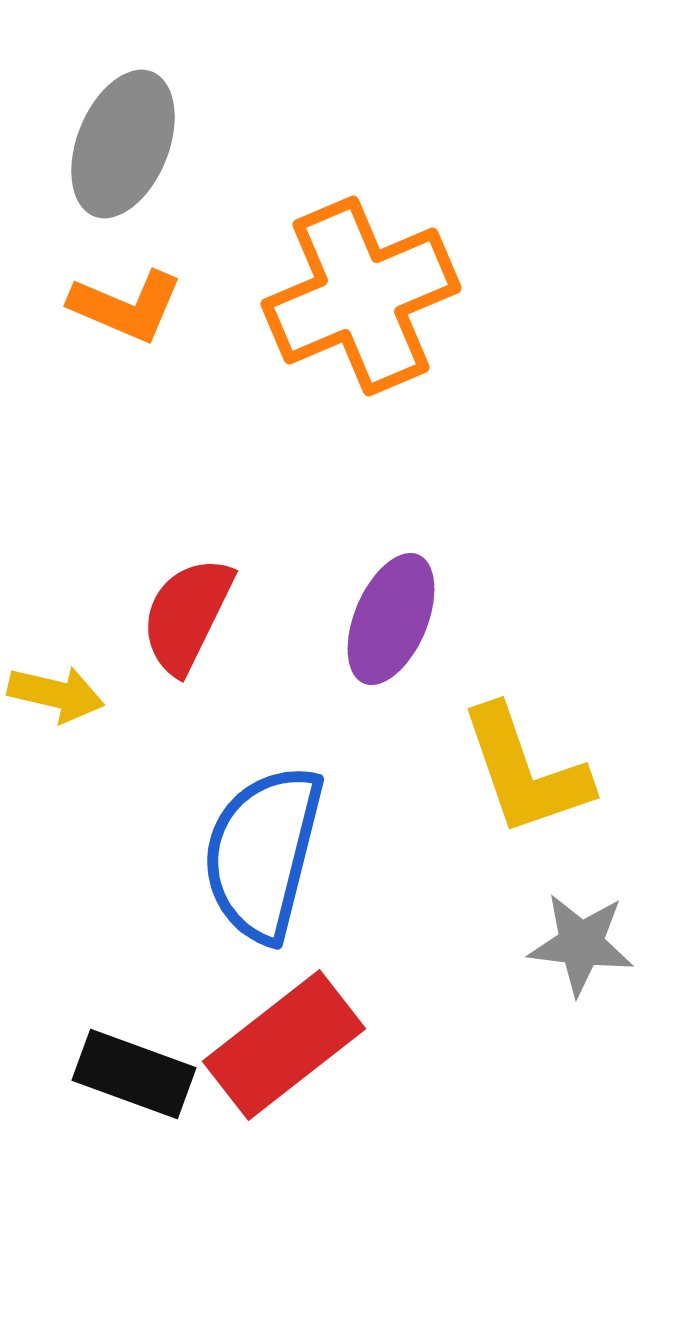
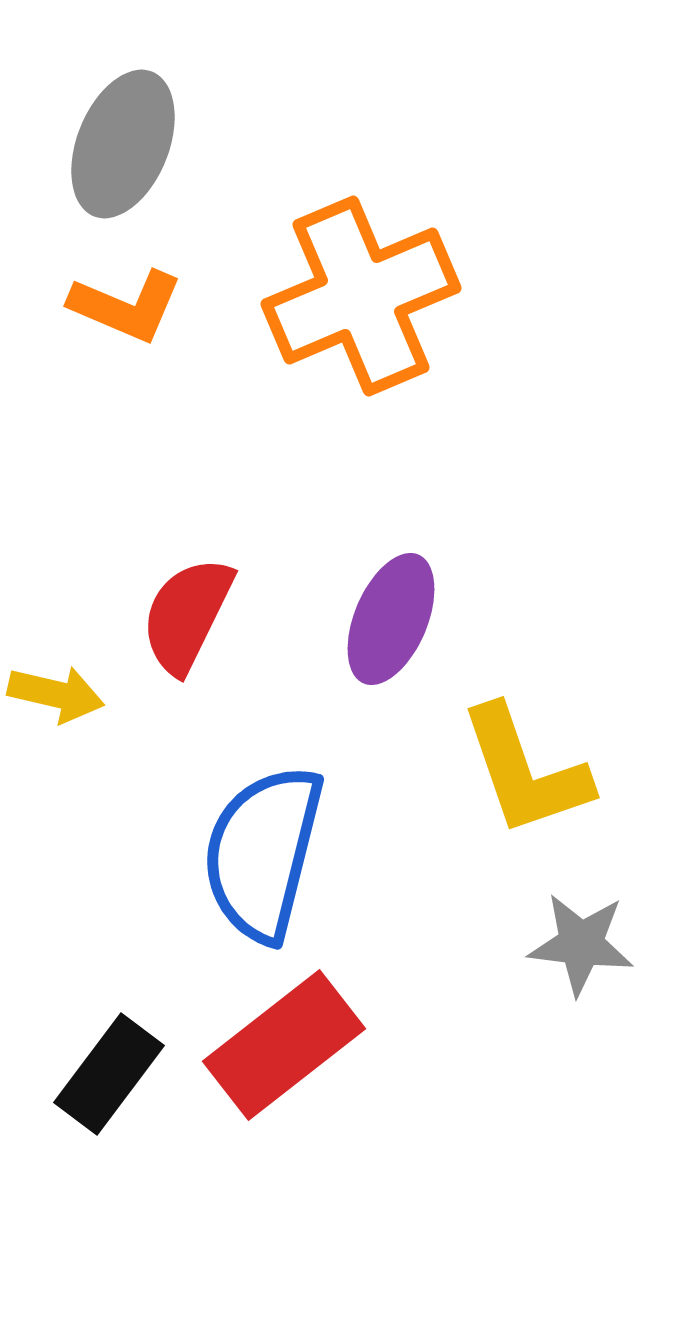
black rectangle: moved 25 px left; rotated 73 degrees counterclockwise
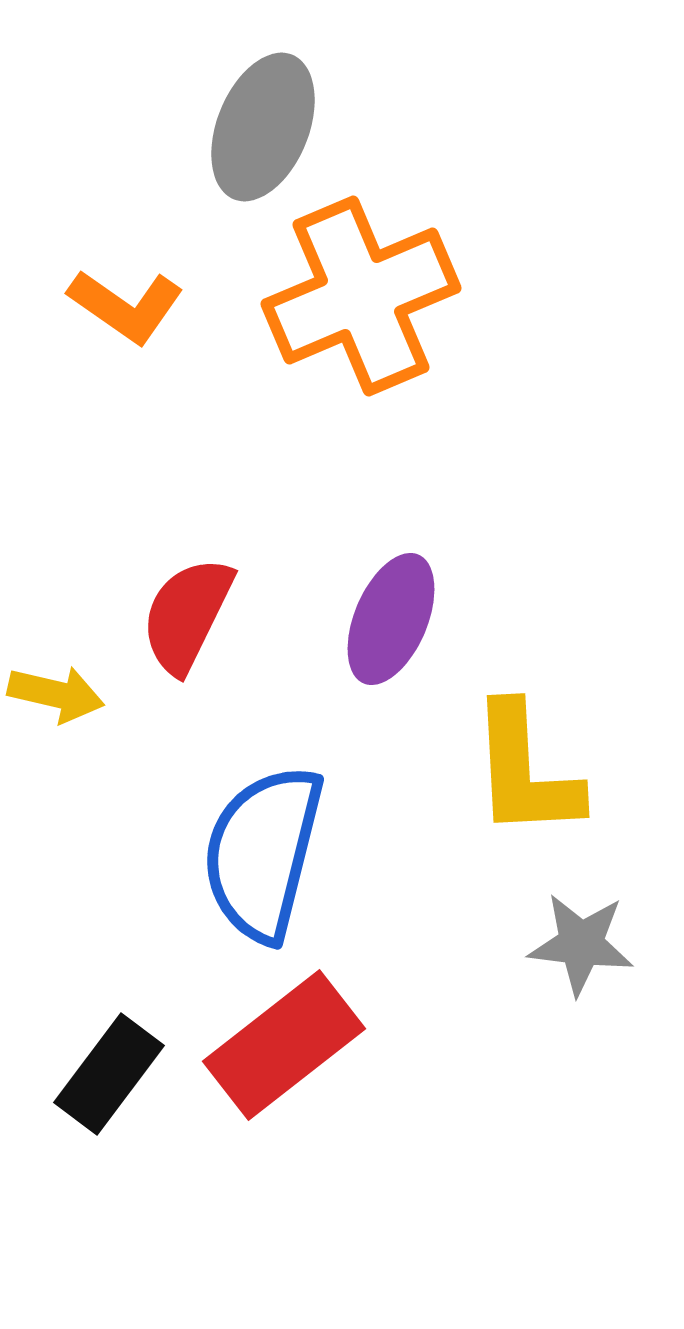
gray ellipse: moved 140 px right, 17 px up
orange L-shape: rotated 12 degrees clockwise
yellow L-shape: rotated 16 degrees clockwise
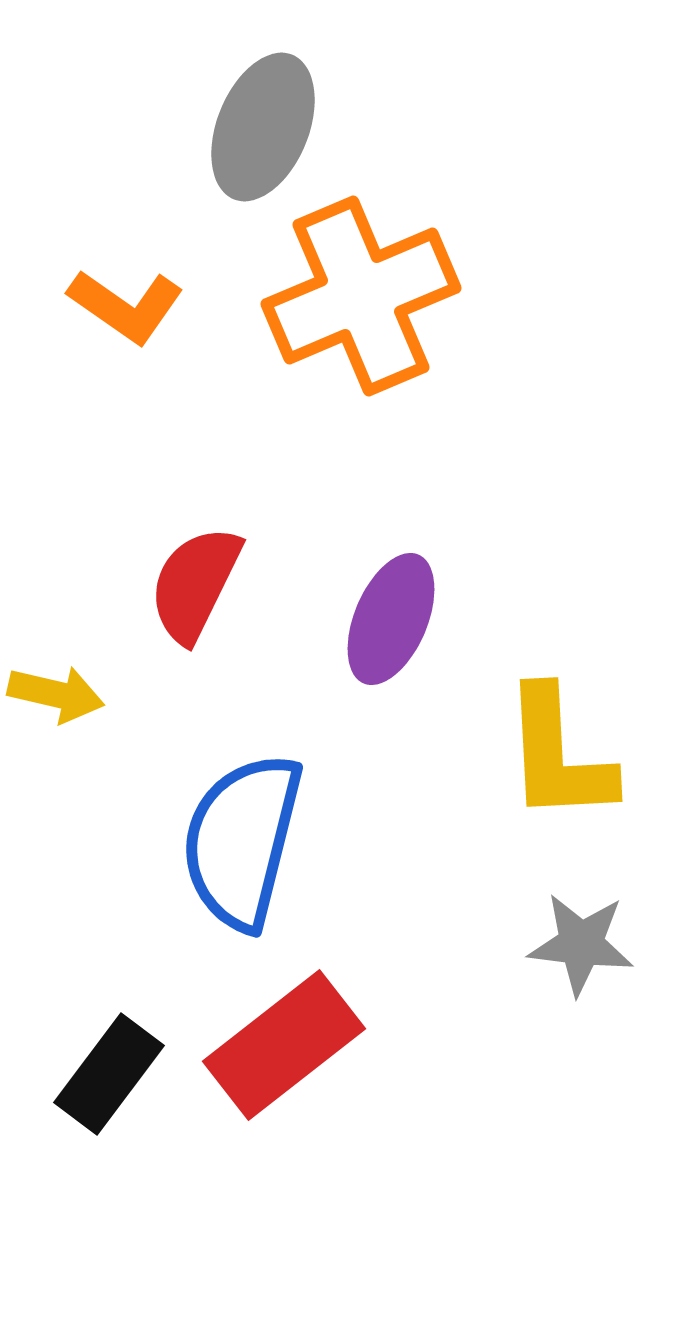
red semicircle: moved 8 px right, 31 px up
yellow L-shape: moved 33 px right, 16 px up
blue semicircle: moved 21 px left, 12 px up
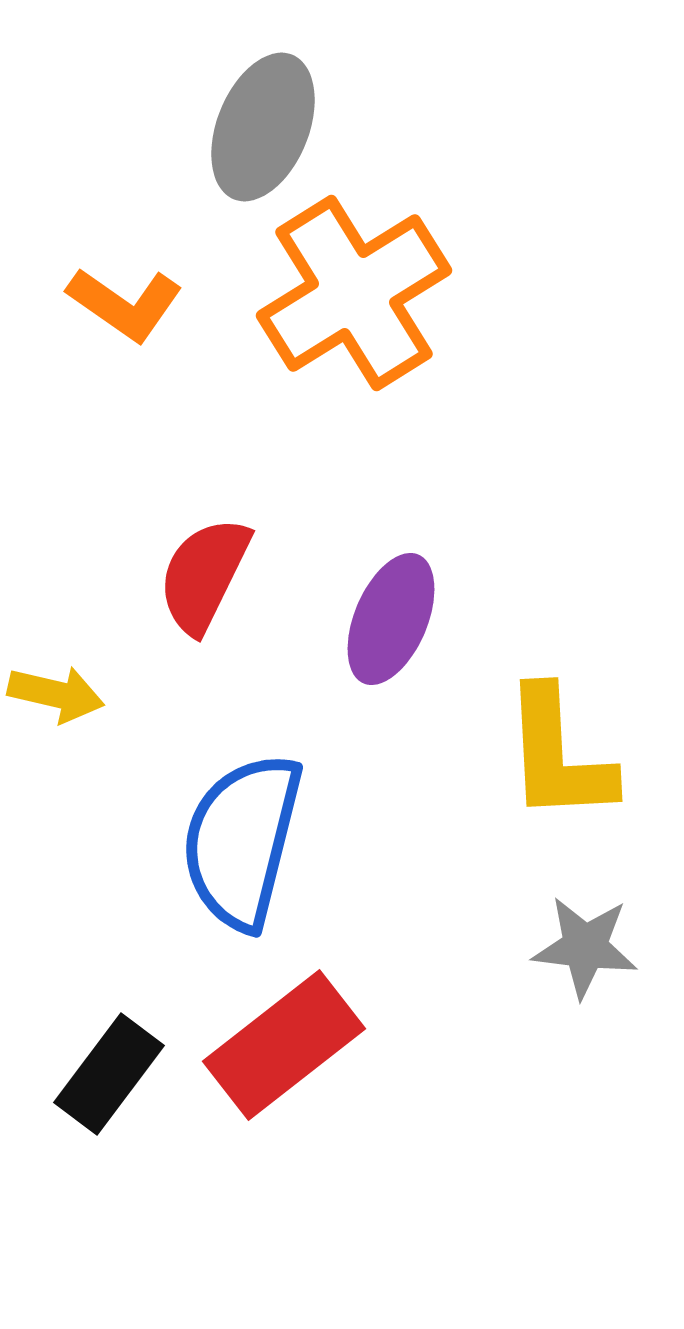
orange cross: moved 7 px left, 3 px up; rotated 9 degrees counterclockwise
orange L-shape: moved 1 px left, 2 px up
red semicircle: moved 9 px right, 9 px up
gray star: moved 4 px right, 3 px down
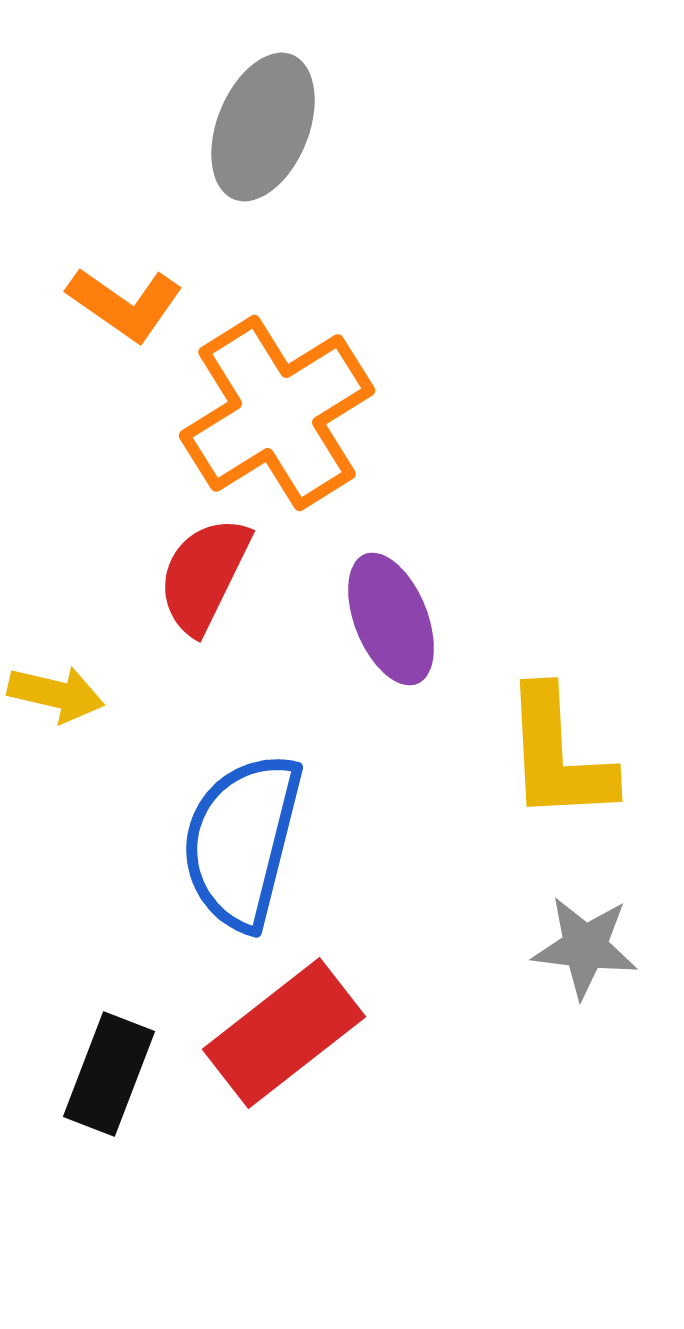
orange cross: moved 77 px left, 120 px down
purple ellipse: rotated 45 degrees counterclockwise
red rectangle: moved 12 px up
black rectangle: rotated 16 degrees counterclockwise
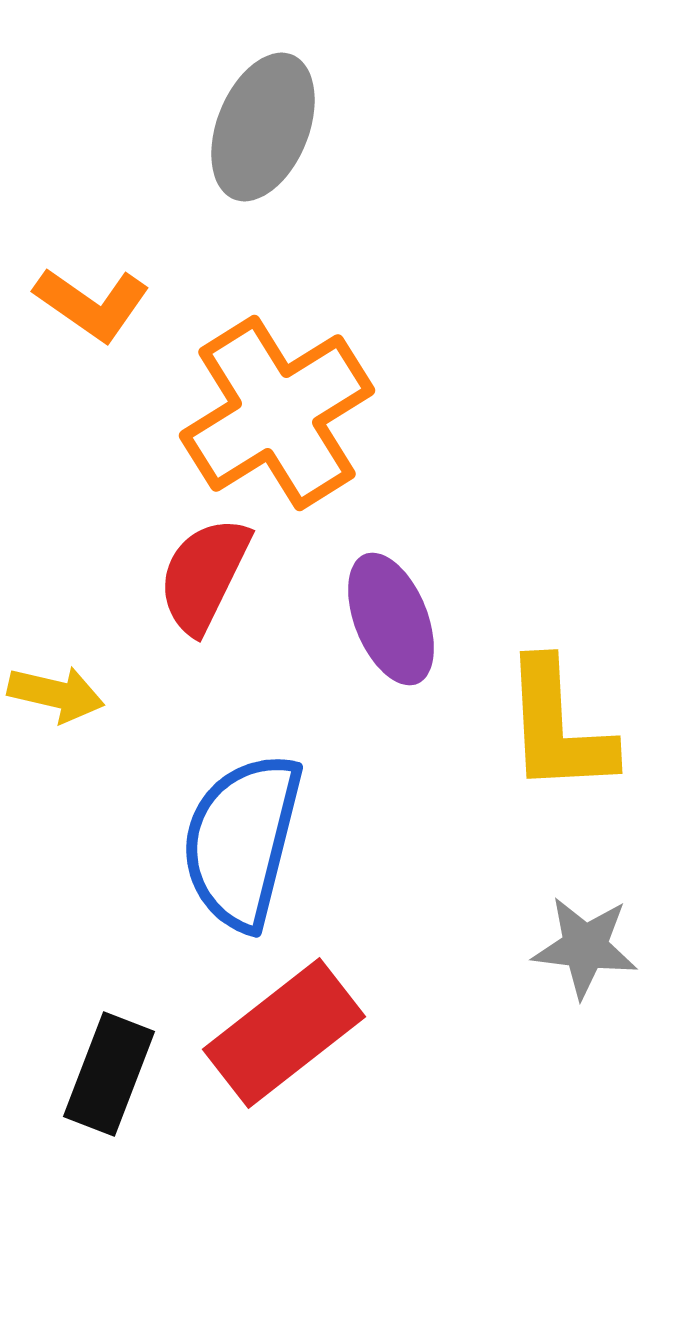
orange L-shape: moved 33 px left
yellow L-shape: moved 28 px up
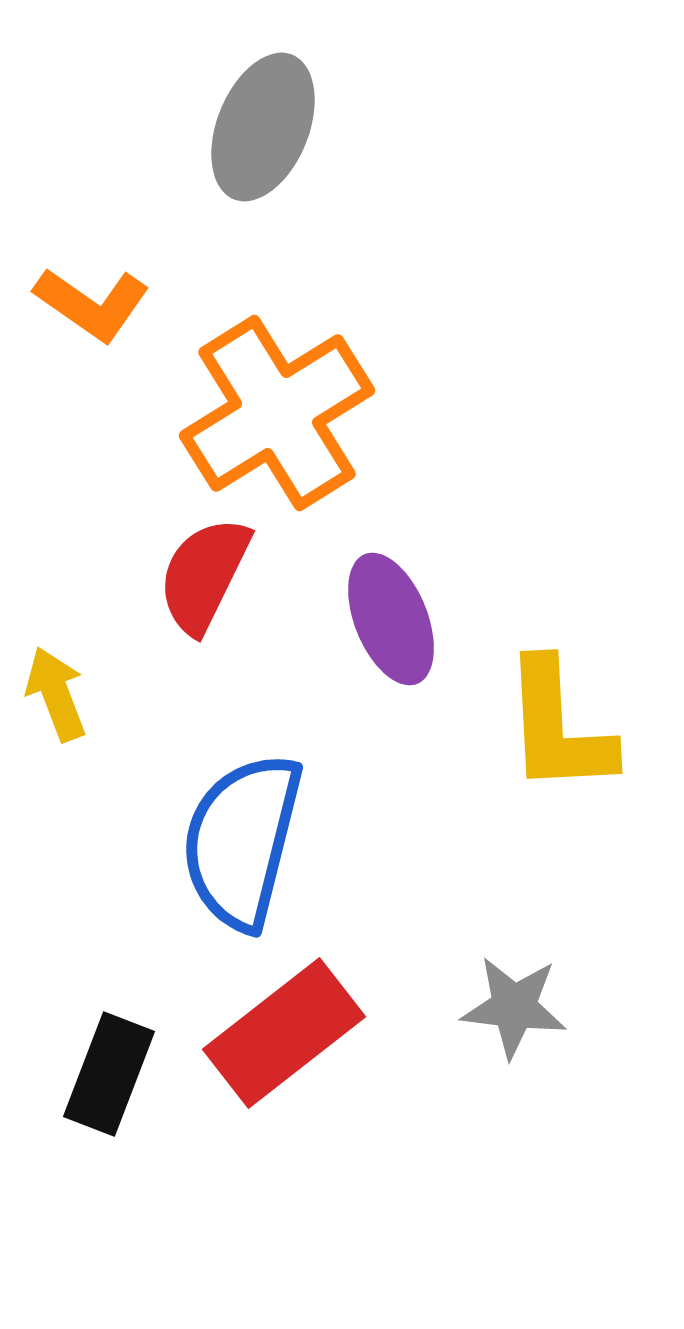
yellow arrow: rotated 124 degrees counterclockwise
gray star: moved 71 px left, 60 px down
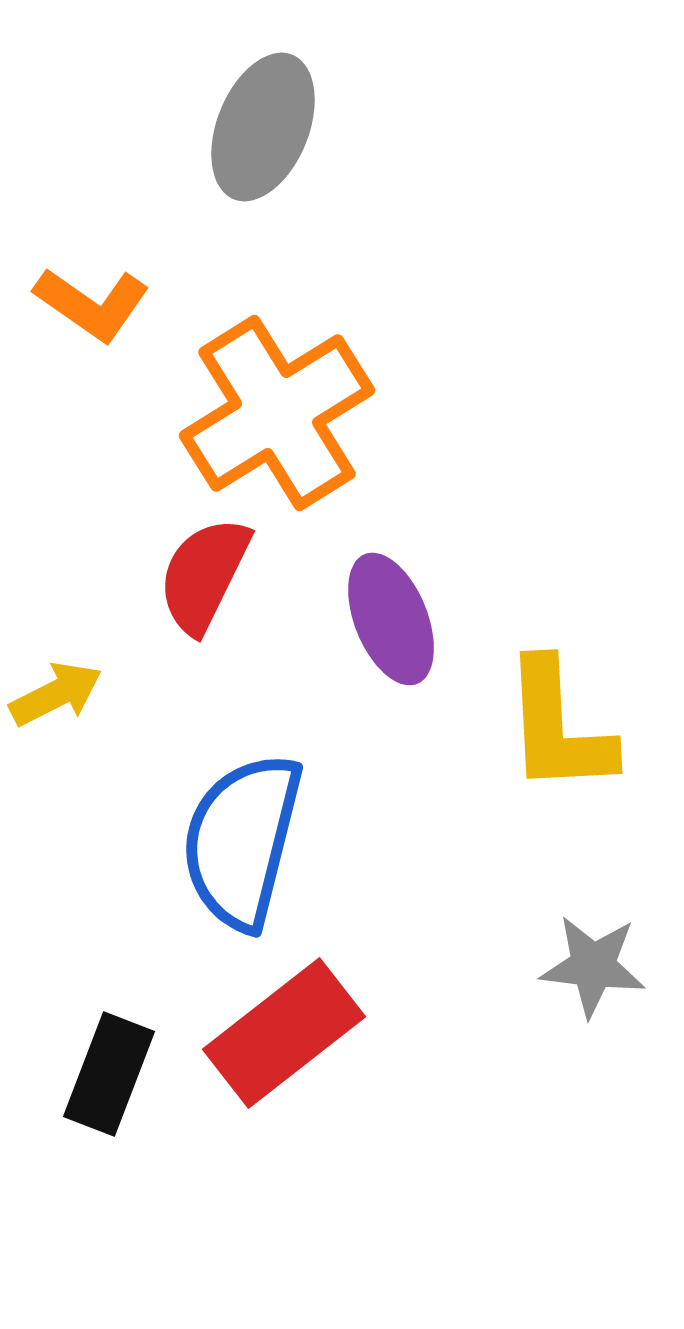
yellow arrow: rotated 84 degrees clockwise
gray star: moved 79 px right, 41 px up
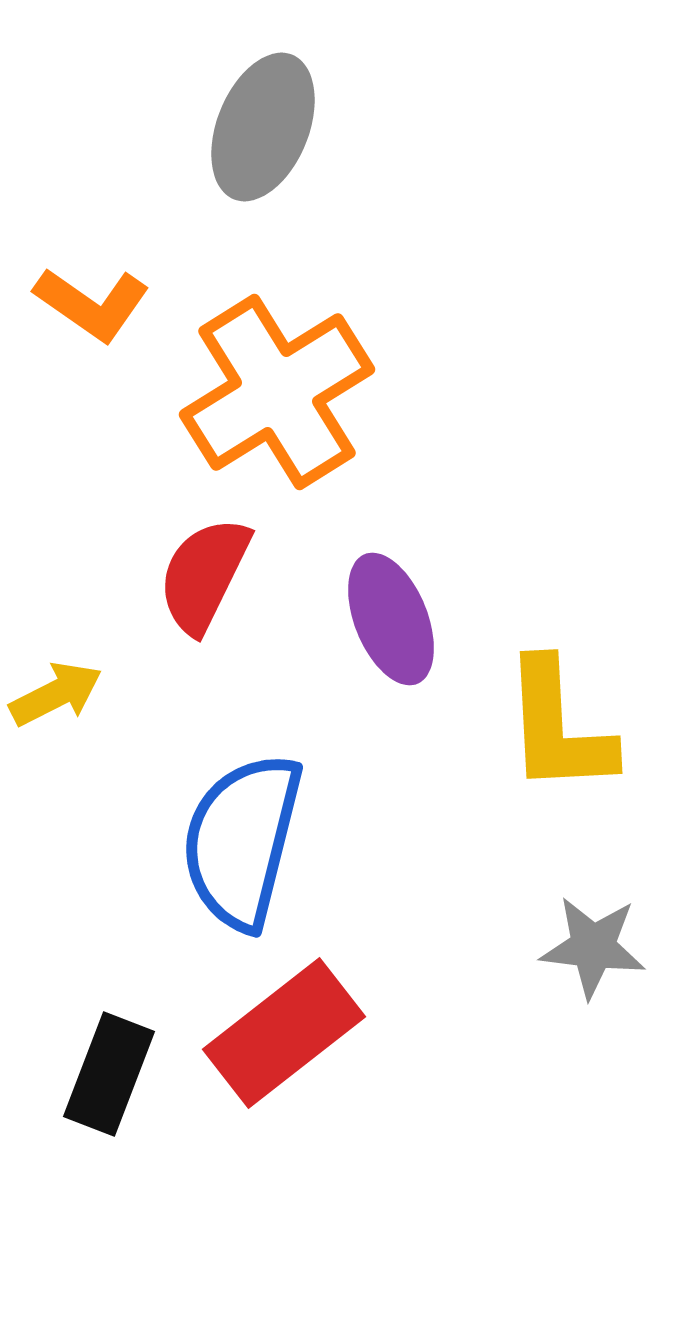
orange cross: moved 21 px up
gray star: moved 19 px up
